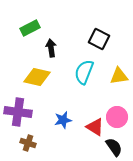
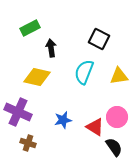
purple cross: rotated 16 degrees clockwise
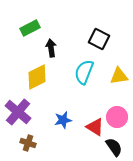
yellow diamond: rotated 40 degrees counterclockwise
purple cross: rotated 16 degrees clockwise
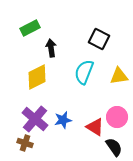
purple cross: moved 17 px right, 7 px down
brown cross: moved 3 px left
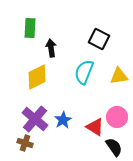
green rectangle: rotated 60 degrees counterclockwise
blue star: rotated 18 degrees counterclockwise
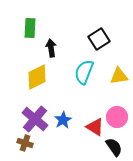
black square: rotated 30 degrees clockwise
